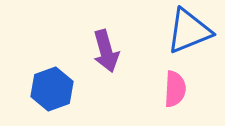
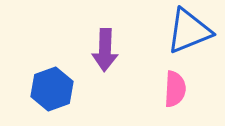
purple arrow: moved 1 px left, 1 px up; rotated 18 degrees clockwise
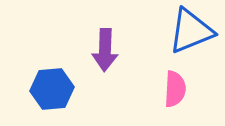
blue triangle: moved 2 px right
blue hexagon: rotated 15 degrees clockwise
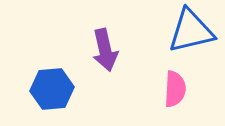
blue triangle: rotated 9 degrees clockwise
purple arrow: rotated 15 degrees counterclockwise
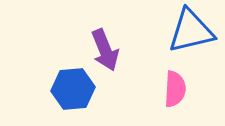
purple arrow: rotated 9 degrees counterclockwise
blue hexagon: moved 21 px right
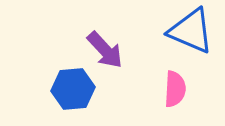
blue triangle: rotated 36 degrees clockwise
purple arrow: rotated 21 degrees counterclockwise
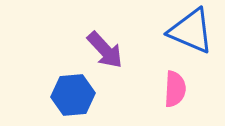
blue hexagon: moved 6 px down
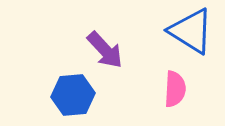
blue triangle: rotated 9 degrees clockwise
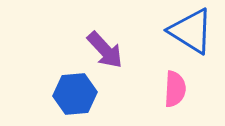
blue hexagon: moved 2 px right, 1 px up
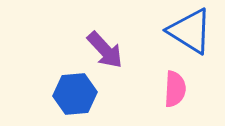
blue triangle: moved 1 px left
